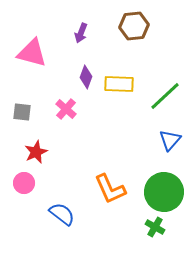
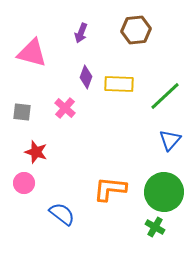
brown hexagon: moved 2 px right, 4 px down
pink cross: moved 1 px left, 1 px up
red star: rotated 30 degrees counterclockwise
orange L-shape: rotated 120 degrees clockwise
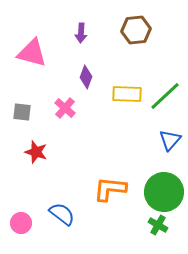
purple arrow: rotated 18 degrees counterclockwise
yellow rectangle: moved 8 px right, 10 px down
pink circle: moved 3 px left, 40 px down
green cross: moved 3 px right, 2 px up
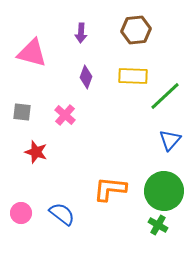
yellow rectangle: moved 6 px right, 18 px up
pink cross: moved 7 px down
green circle: moved 1 px up
pink circle: moved 10 px up
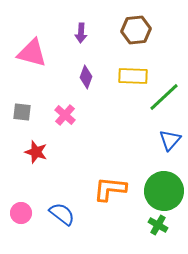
green line: moved 1 px left, 1 px down
